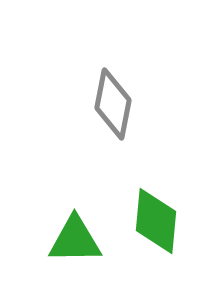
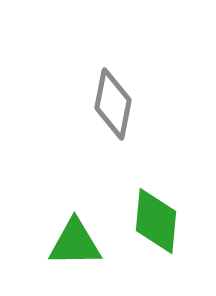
green triangle: moved 3 px down
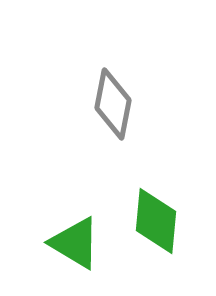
green triangle: rotated 32 degrees clockwise
